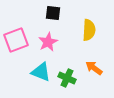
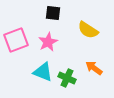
yellow semicircle: moved 1 px left; rotated 120 degrees clockwise
cyan triangle: moved 2 px right
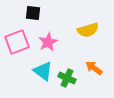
black square: moved 20 px left
yellow semicircle: rotated 50 degrees counterclockwise
pink square: moved 1 px right, 2 px down
cyan triangle: moved 1 px up; rotated 15 degrees clockwise
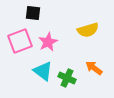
pink square: moved 3 px right, 1 px up
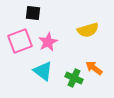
green cross: moved 7 px right
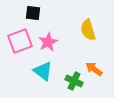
yellow semicircle: rotated 90 degrees clockwise
orange arrow: moved 1 px down
green cross: moved 3 px down
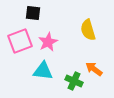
cyan triangle: rotated 30 degrees counterclockwise
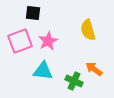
pink star: moved 1 px up
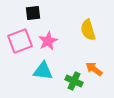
black square: rotated 14 degrees counterclockwise
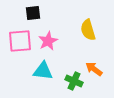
pink square: rotated 15 degrees clockwise
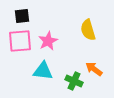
black square: moved 11 px left, 3 px down
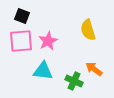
black square: rotated 28 degrees clockwise
pink square: moved 1 px right
